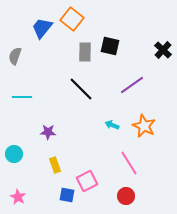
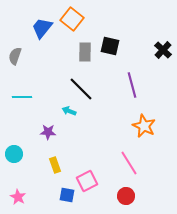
purple line: rotated 70 degrees counterclockwise
cyan arrow: moved 43 px left, 14 px up
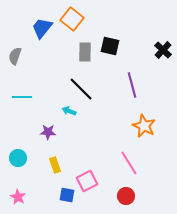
cyan circle: moved 4 px right, 4 px down
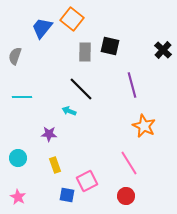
purple star: moved 1 px right, 2 px down
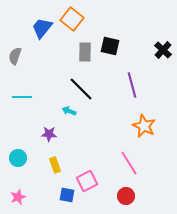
pink star: rotated 21 degrees clockwise
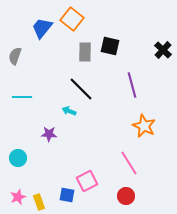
yellow rectangle: moved 16 px left, 37 px down
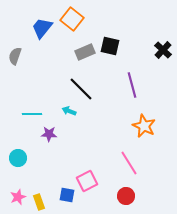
gray rectangle: rotated 66 degrees clockwise
cyan line: moved 10 px right, 17 px down
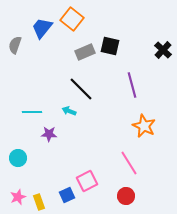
gray semicircle: moved 11 px up
cyan line: moved 2 px up
blue square: rotated 35 degrees counterclockwise
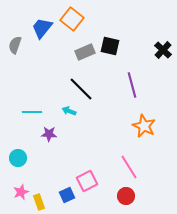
pink line: moved 4 px down
pink star: moved 3 px right, 5 px up
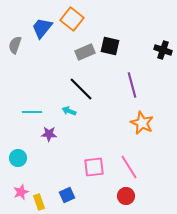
black cross: rotated 24 degrees counterclockwise
orange star: moved 2 px left, 3 px up
pink square: moved 7 px right, 14 px up; rotated 20 degrees clockwise
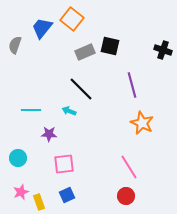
cyan line: moved 1 px left, 2 px up
pink square: moved 30 px left, 3 px up
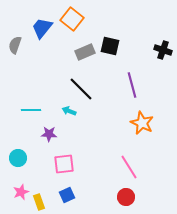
red circle: moved 1 px down
